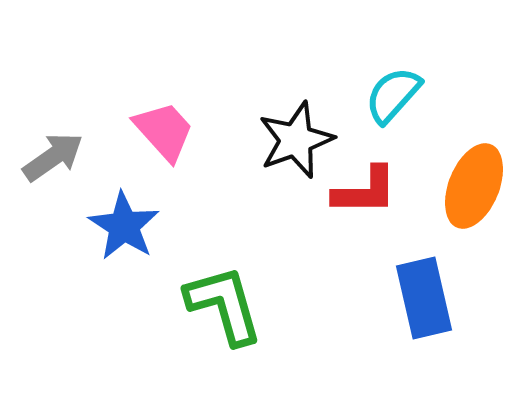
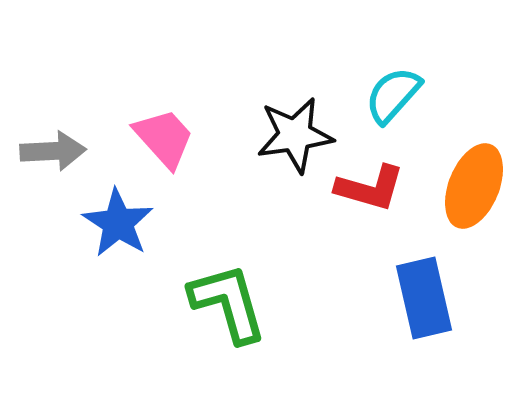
pink trapezoid: moved 7 px down
black star: moved 1 px left, 5 px up; rotated 12 degrees clockwise
gray arrow: moved 6 px up; rotated 32 degrees clockwise
red L-shape: moved 5 px right, 3 px up; rotated 16 degrees clockwise
blue star: moved 6 px left, 3 px up
green L-shape: moved 4 px right, 2 px up
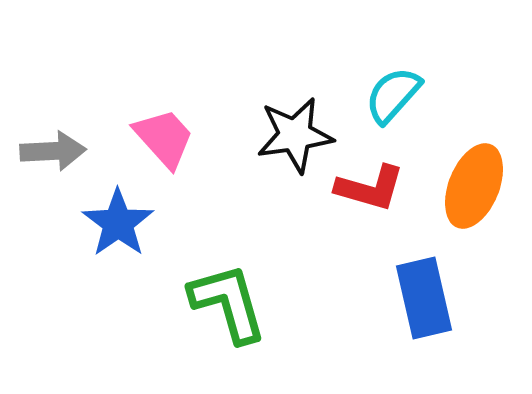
blue star: rotated 4 degrees clockwise
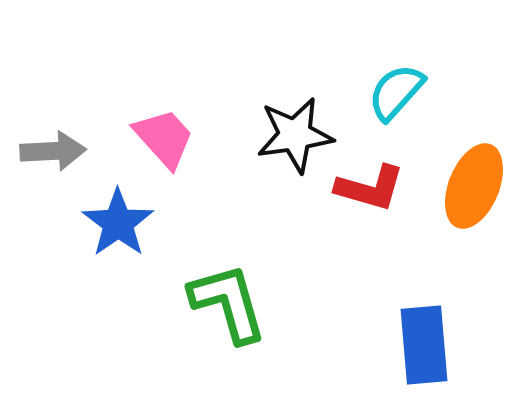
cyan semicircle: moved 3 px right, 3 px up
blue rectangle: moved 47 px down; rotated 8 degrees clockwise
